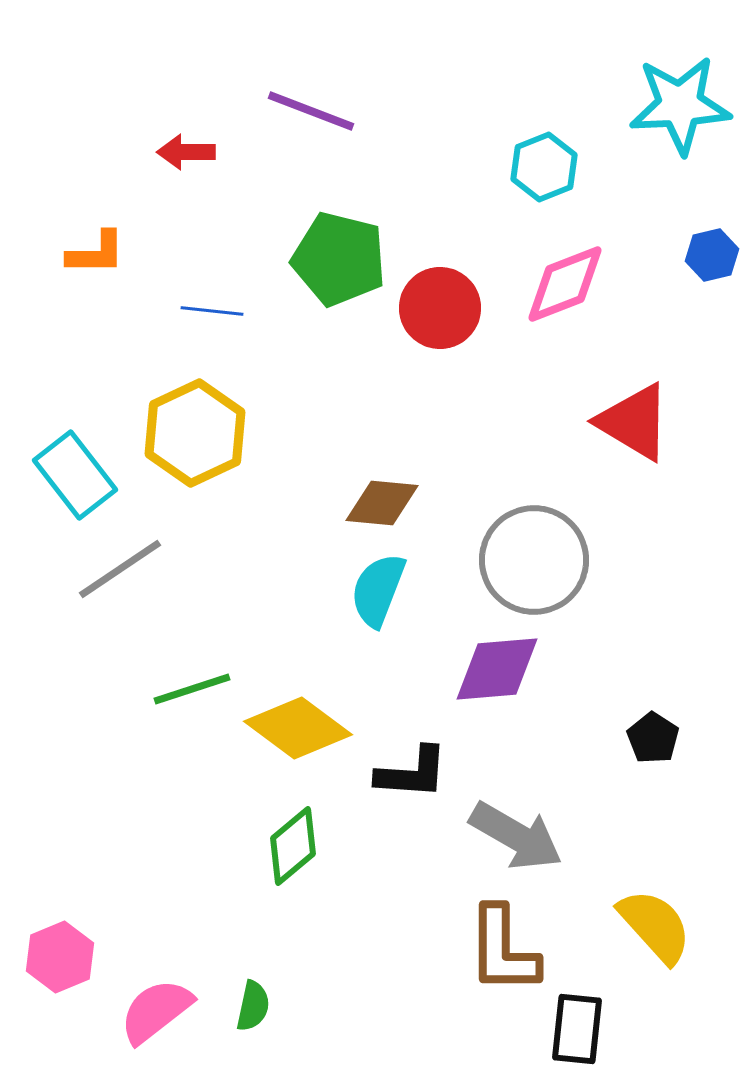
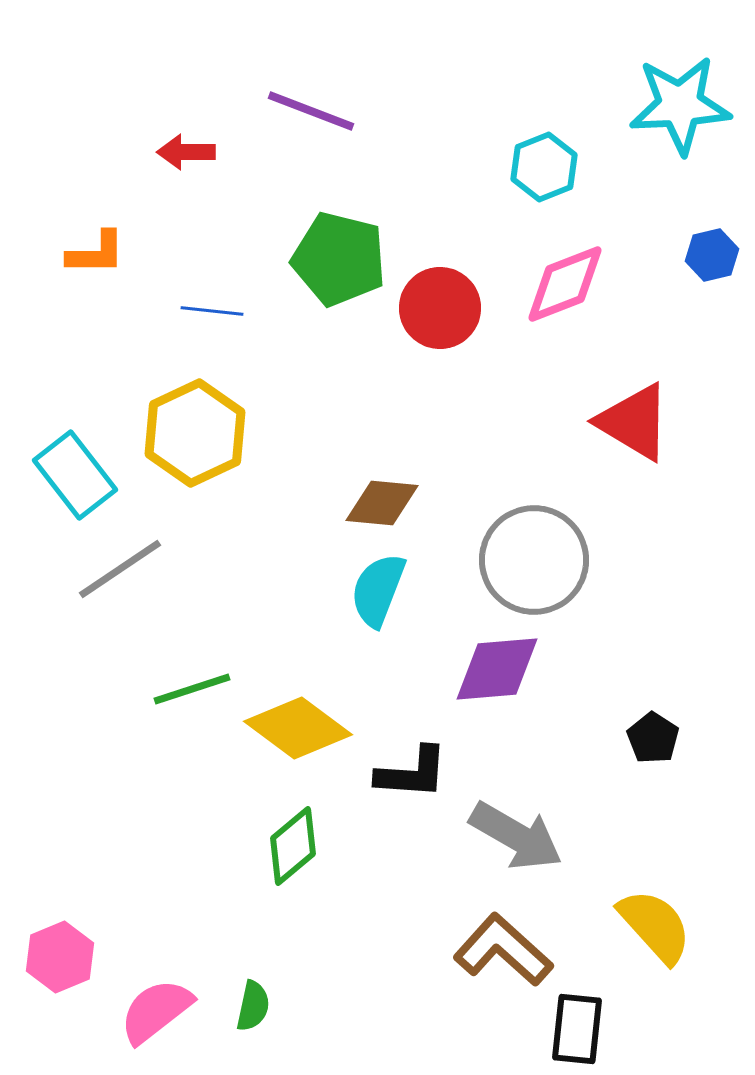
brown L-shape: rotated 132 degrees clockwise
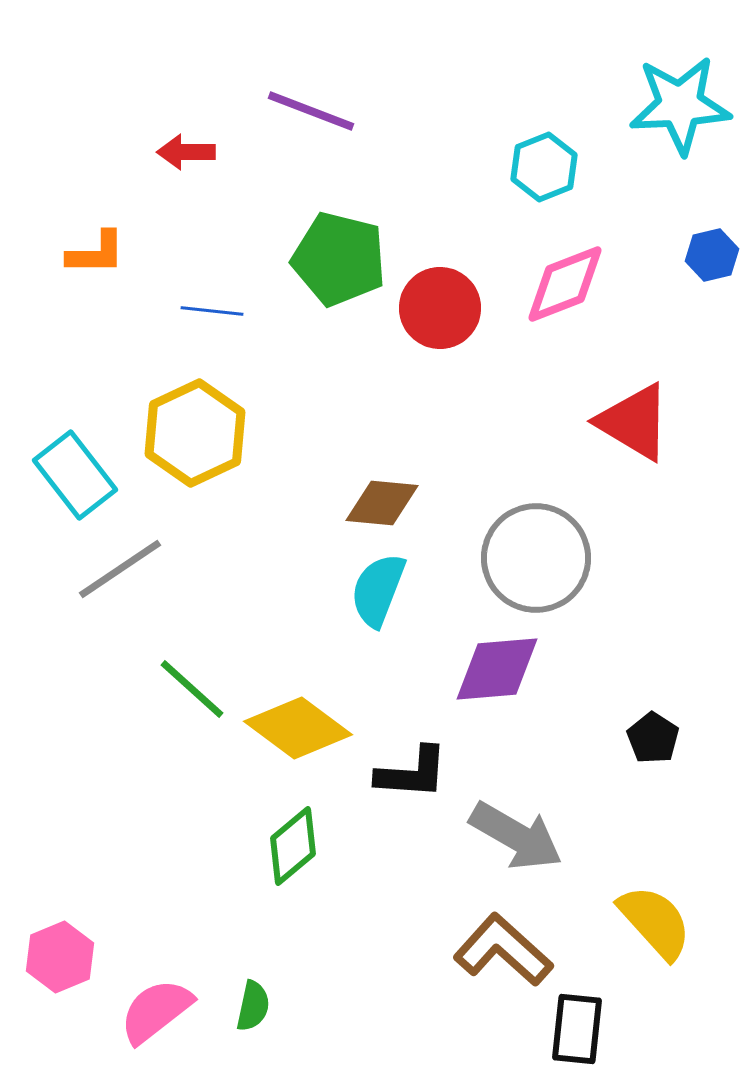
gray circle: moved 2 px right, 2 px up
green line: rotated 60 degrees clockwise
yellow semicircle: moved 4 px up
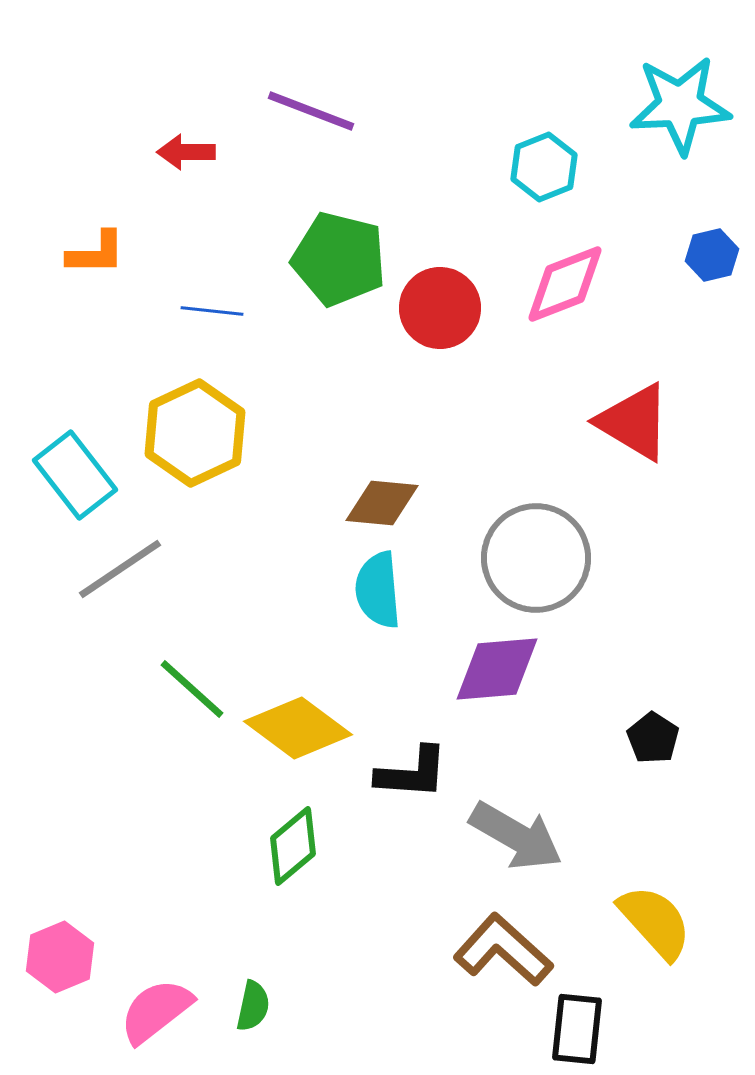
cyan semicircle: rotated 26 degrees counterclockwise
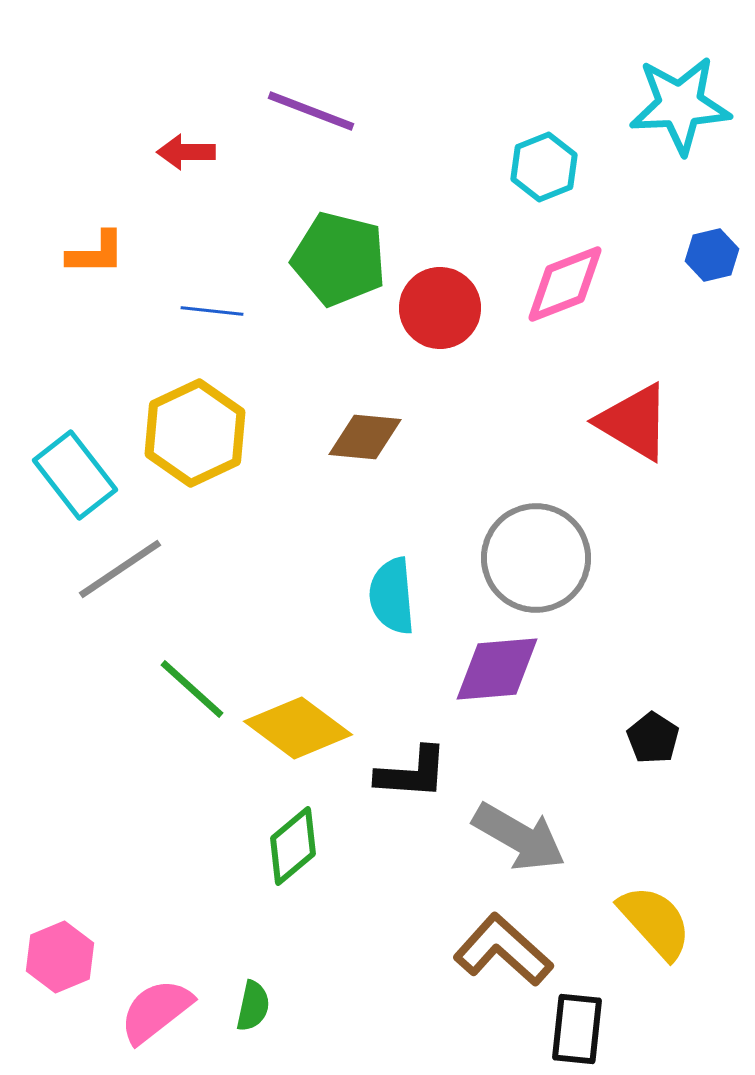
brown diamond: moved 17 px left, 66 px up
cyan semicircle: moved 14 px right, 6 px down
gray arrow: moved 3 px right, 1 px down
